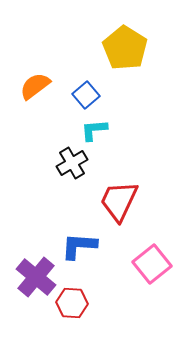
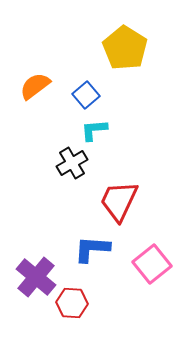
blue L-shape: moved 13 px right, 3 px down
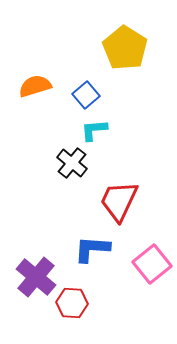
orange semicircle: rotated 20 degrees clockwise
black cross: rotated 20 degrees counterclockwise
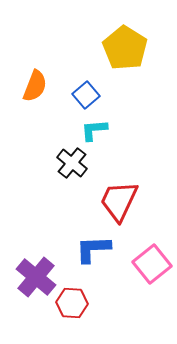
orange semicircle: rotated 128 degrees clockwise
blue L-shape: moved 1 px right; rotated 6 degrees counterclockwise
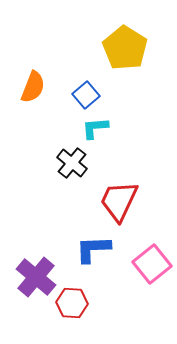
orange semicircle: moved 2 px left, 1 px down
cyan L-shape: moved 1 px right, 2 px up
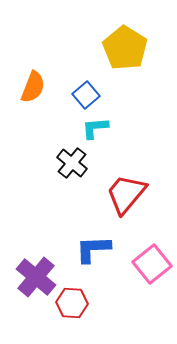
red trapezoid: moved 7 px right, 7 px up; rotated 15 degrees clockwise
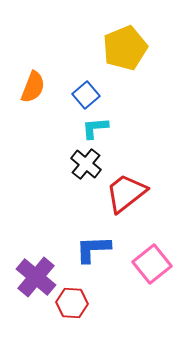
yellow pentagon: rotated 18 degrees clockwise
black cross: moved 14 px right, 1 px down
red trapezoid: moved 1 px up; rotated 12 degrees clockwise
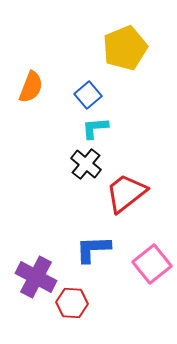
orange semicircle: moved 2 px left
blue square: moved 2 px right
purple cross: rotated 12 degrees counterclockwise
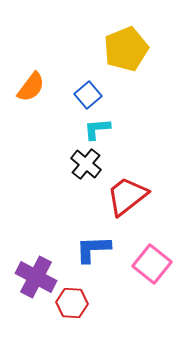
yellow pentagon: moved 1 px right, 1 px down
orange semicircle: rotated 16 degrees clockwise
cyan L-shape: moved 2 px right, 1 px down
red trapezoid: moved 1 px right, 3 px down
pink square: rotated 12 degrees counterclockwise
